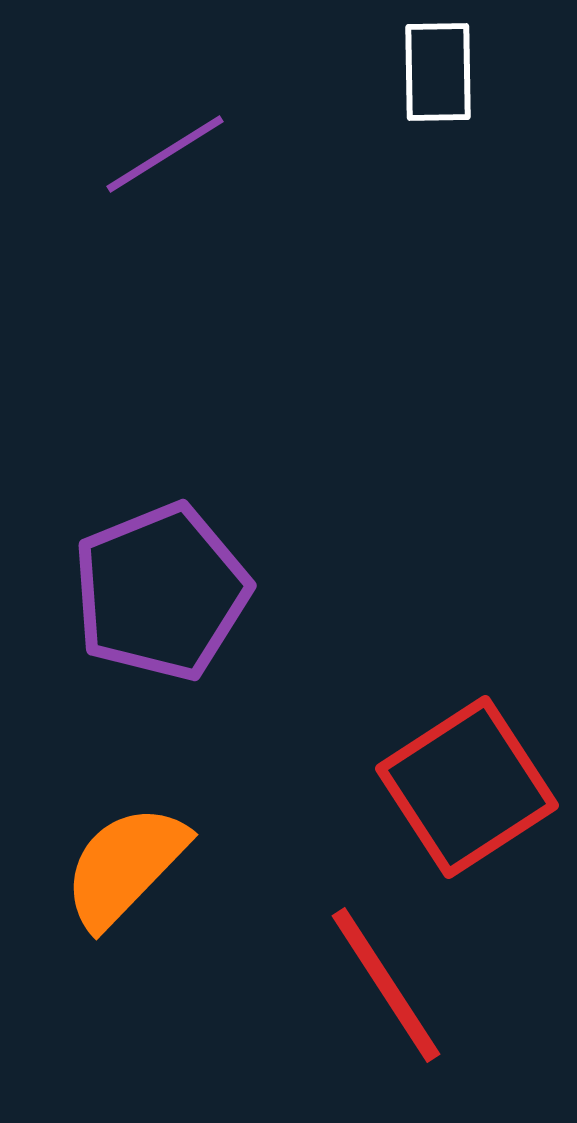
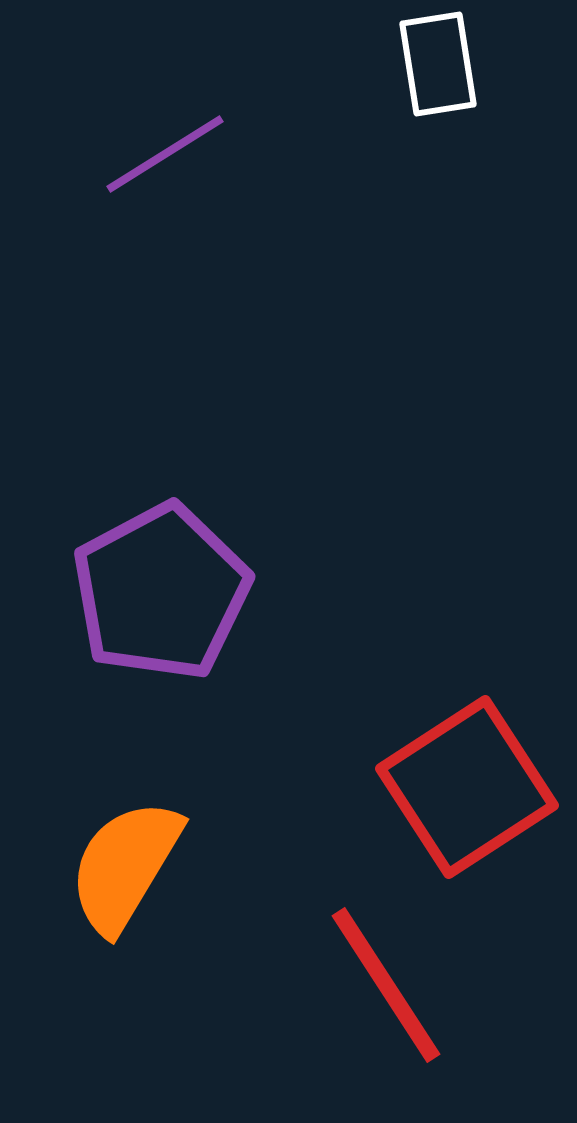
white rectangle: moved 8 px up; rotated 8 degrees counterclockwise
purple pentagon: rotated 6 degrees counterclockwise
orange semicircle: rotated 13 degrees counterclockwise
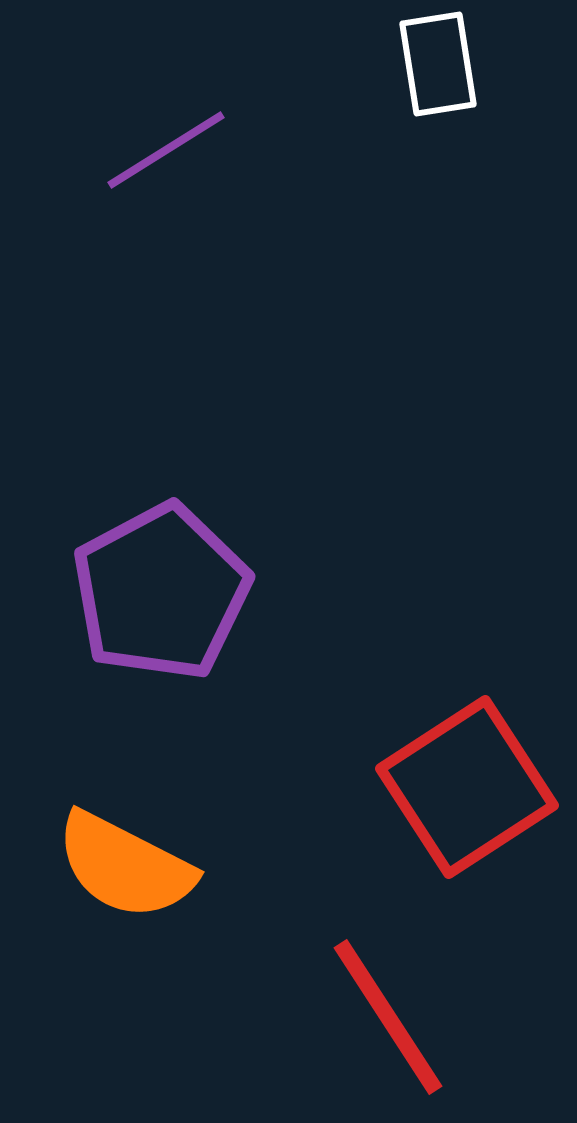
purple line: moved 1 px right, 4 px up
orange semicircle: rotated 94 degrees counterclockwise
red line: moved 2 px right, 32 px down
